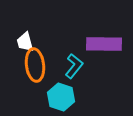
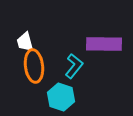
orange ellipse: moved 1 px left, 1 px down
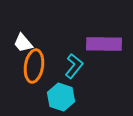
white trapezoid: moved 2 px left, 1 px down; rotated 25 degrees counterclockwise
orange ellipse: rotated 16 degrees clockwise
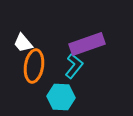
purple rectangle: moved 17 px left; rotated 20 degrees counterclockwise
cyan hexagon: rotated 16 degrees counterclockwise
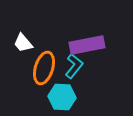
purple rectangle: moved 1 px down; rotated 8 degrees clockwise
orange ellipse: moved 10 px right, 2 px down; rotated 8 degrees clockwise
cyan hexagon: moved 1 px right
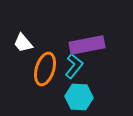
orange ellipse: moved 1 px right, 1 px down
cyan hexagon: moved 17 px right
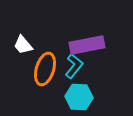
white trapezoid: moved 2 px down
